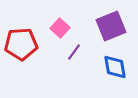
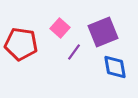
purple square: moved 8 px left, 6 px down
red pentagon: rotated 12 degrees clockwise
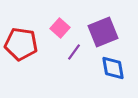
blue diamond: moved 2 px left, 1 px down
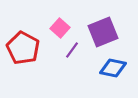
red pentagon: moved 2 px right, 4 px down; rotated 20 degrees clockwise
purple line: moved 2 px left, 2 px up
blue diamond: rotated 68 degrees counterclockwise
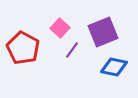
blue diamond: moved 1 px right, 1 px up
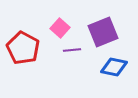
purple line: rotated 48 degrees clockwise
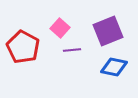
purple square: moved 5 px right, 1 px up
red pentagon: moved 1 px up
